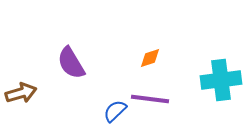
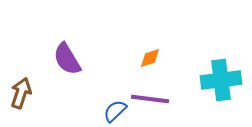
purple semicircle: moved 4 px left, 4 px up
brown arrow: rotated 56 degrees counterclockwise
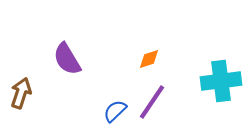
orange diamond: moved 1 px left, 1 px down
cyan cross: moved 1 px down
purple line: moved 2 px right, 3 px down; rotated 63 degrees counterclockwise
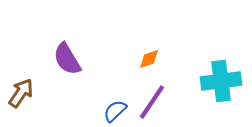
brown arrow: rotated 16 degrees clockwise
